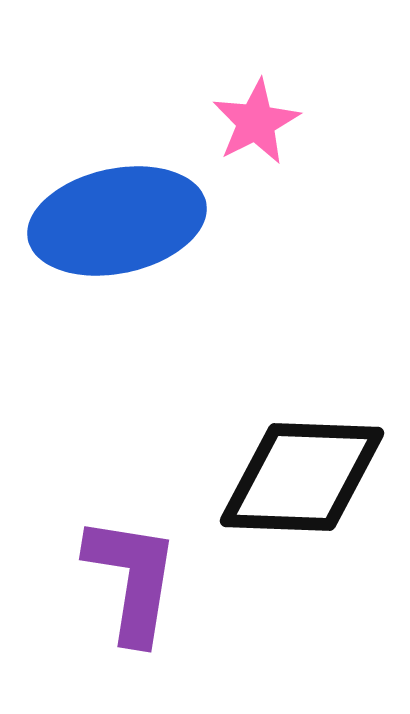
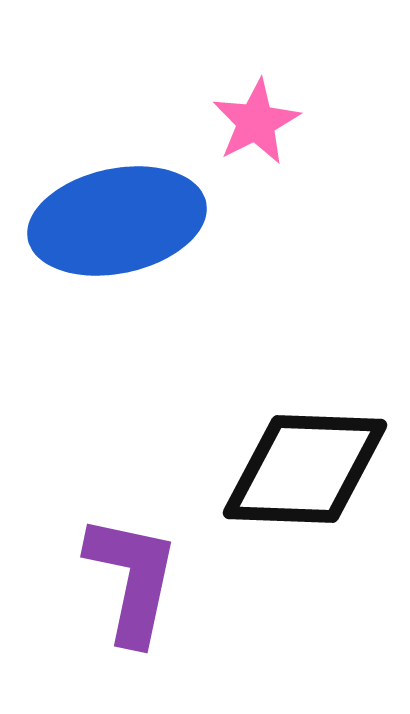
black diamond: moved 3 px right, 8 px up
purple L-shape: rotated 3 degrees clockwise
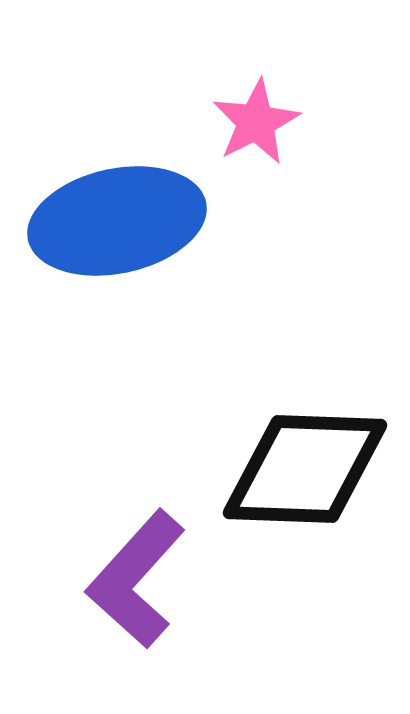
purple L-shape: moved 4 px right; rotated 150 degrees counterclockwise
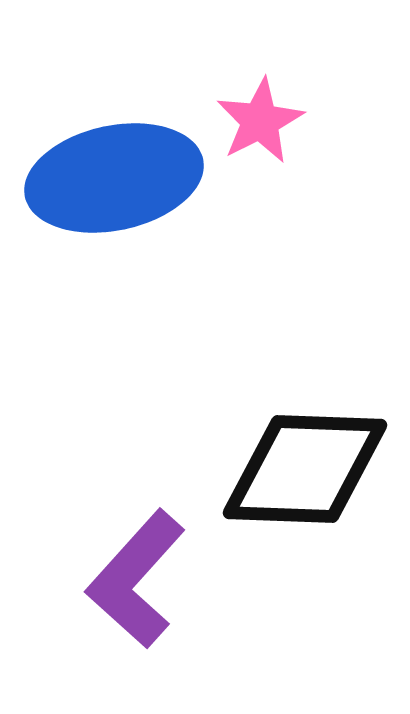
pink star: moved 4 px right, 1 px up
blue ellipse: moved 3 px left, 43 px up
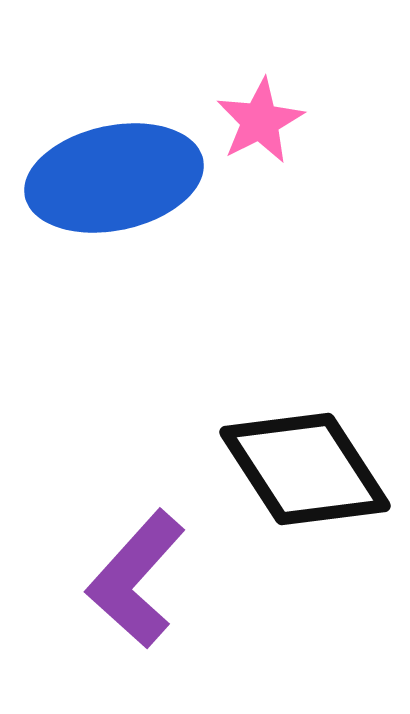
black diamond: rotated 55 degrees clockwise
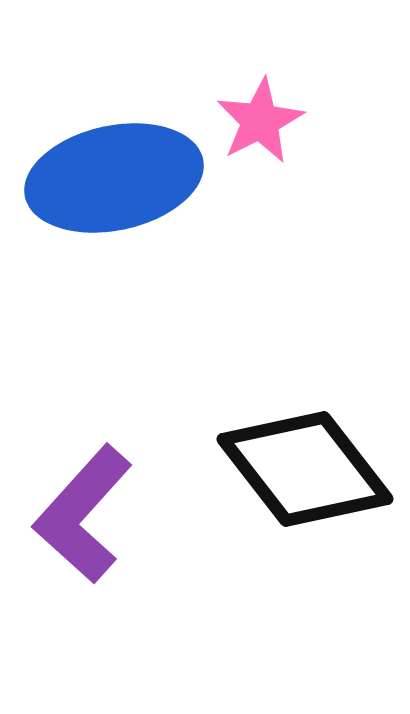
black diamond: rotated 5 degrees counterclockwise
purple L-shape: moved 53 px left, 65 px up
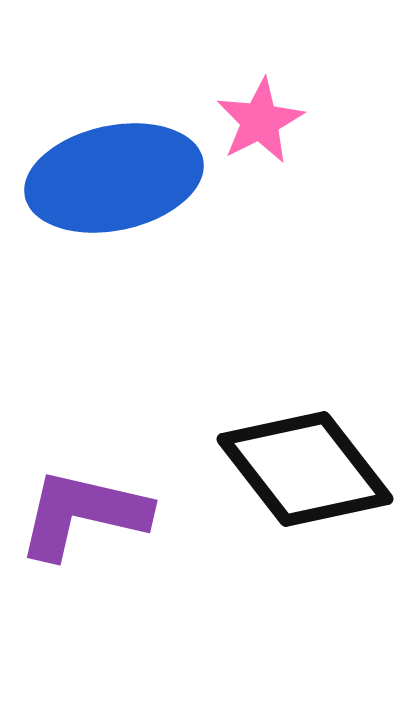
purple L-shape: rotated 61 degrees clockwise
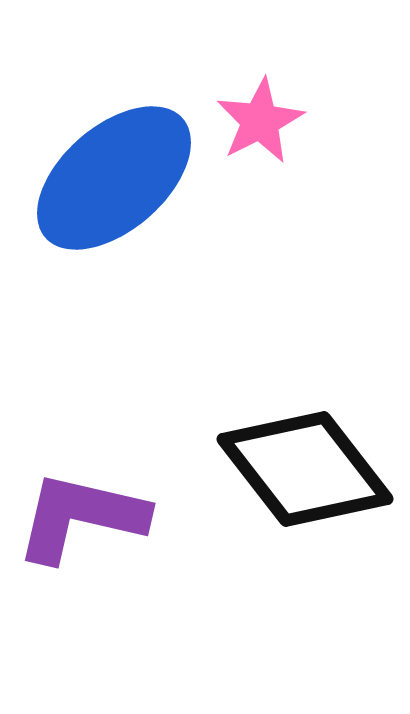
blue ellipse: rotated 29 degrees counterclockwise
purple L-shape: moved 2 px left, 3 px down
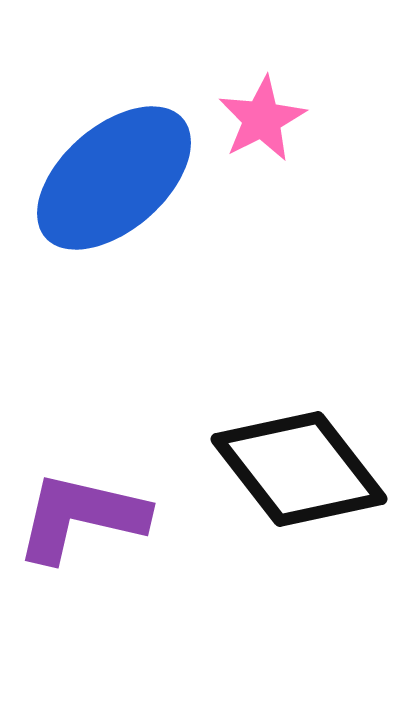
pink star: moved 2 px right, 2 px up
black diamond: moved 6 px left
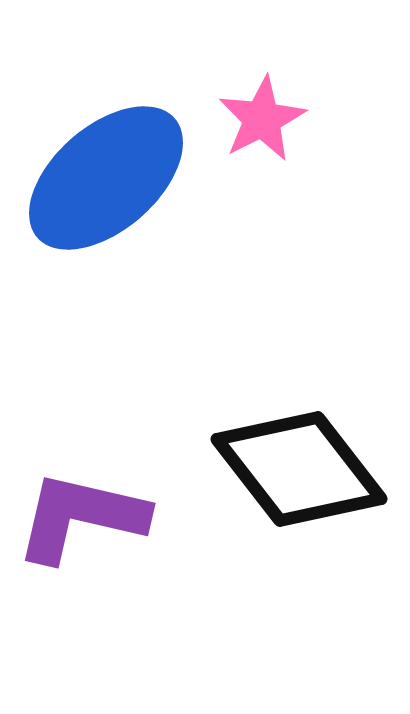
blue ellipse: moved 8 px left
